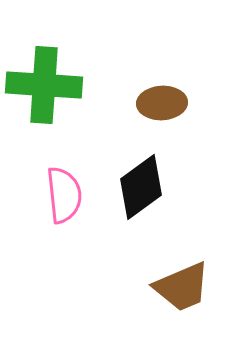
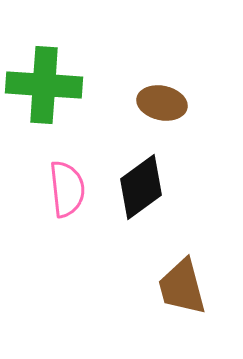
brown ellipse: rotated 15 degrees clockwise
pink semicircle: moved 3 px right, 6 px up
brown trapezoid: rotated 98 degrees clockwise
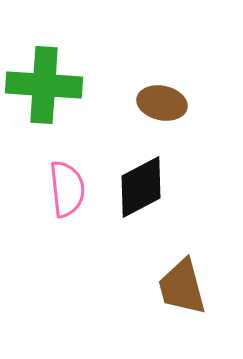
black diamond: rotated 8 degrees clockwise
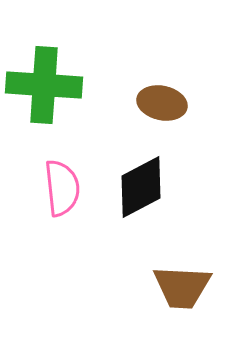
pink semicircle: moved 5 px left, 1 px up
brown trapezoid: rotated 72 degrees counterclockwise
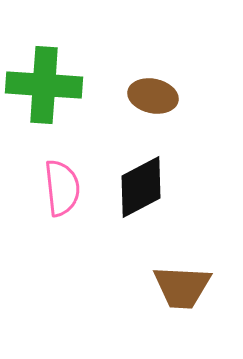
brown ellipse: moved 9 px left, 7 px up
